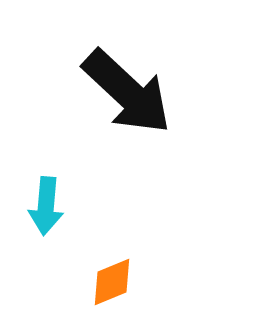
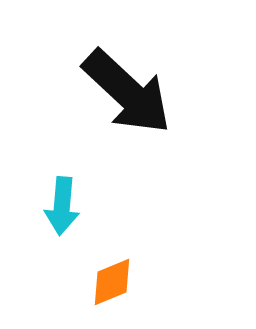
cyan arrow: moved 16 px right
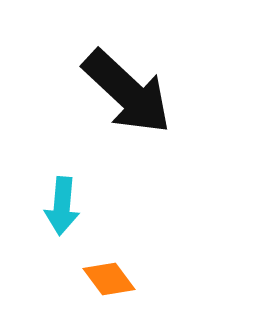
orange diamond: moved 3 px left, 3 px up; rotated 76 degrees clockwise
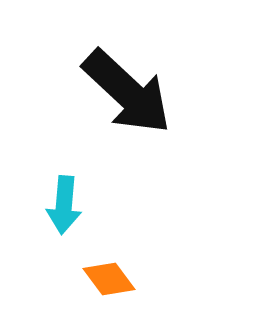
cyan arrow: moved 2 px right, 1 px up
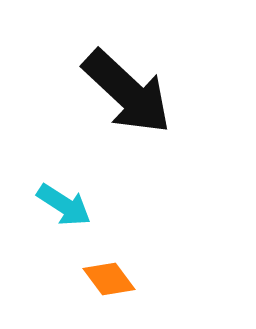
cyan arrow: rotated 62 degrees counterclockwise
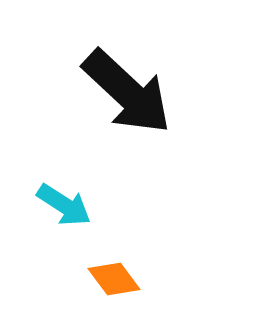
orange diamond: moved 5 px right
